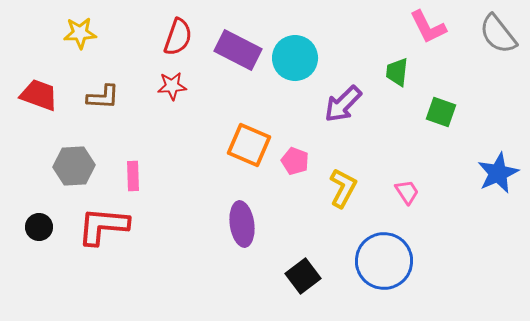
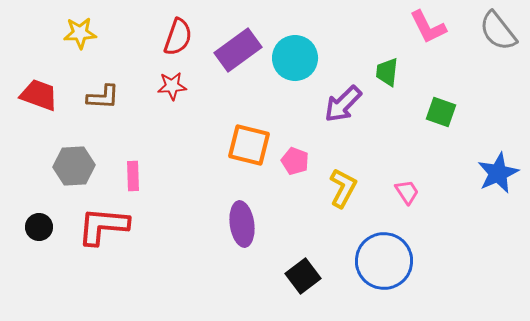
gray semicircle: moved 3 px up
purple rectangle: rotated 63 degrees counterclockwise
green trapezoid: moved 10 px left
orange square: rotated 9 degrees counterclockwise
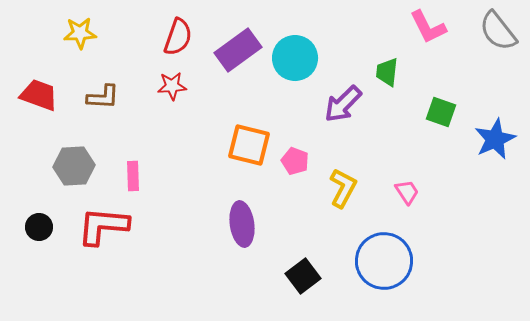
blue star: moved 3 px left, 34 px up
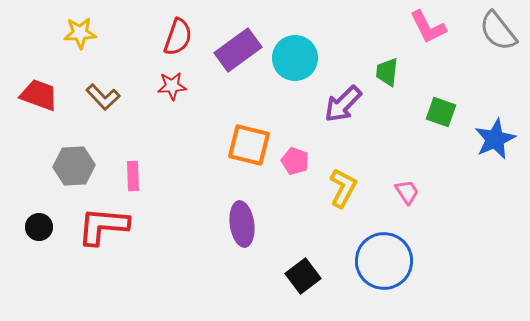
brown L-shape: rotated 44 degrees clockwise
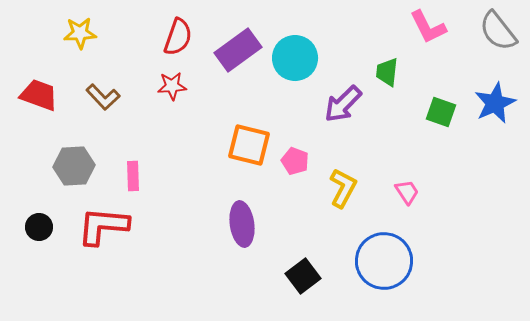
blue star: moved 36 px up
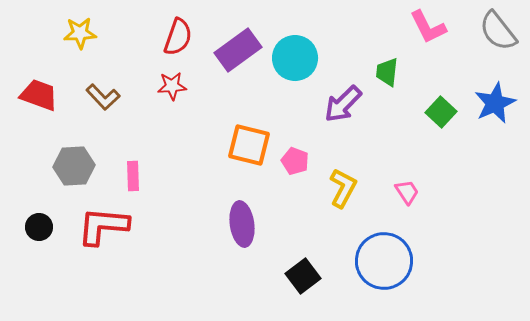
green square: rotated 24 degrees clockwise
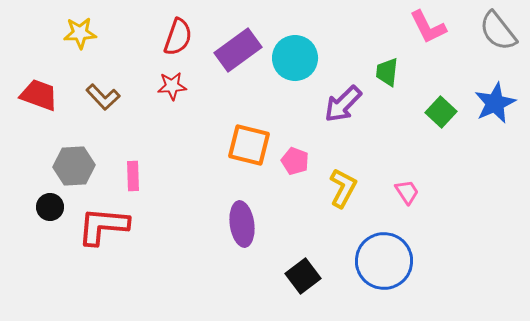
black circle: moved 11 px right, 20 px up
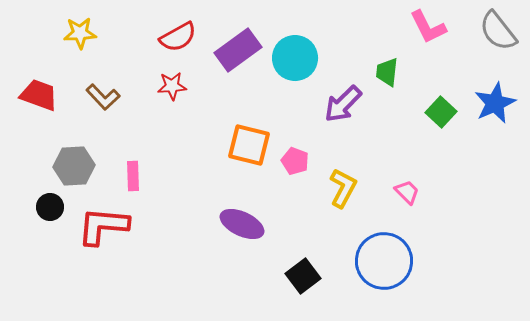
red semicircle: rotated 42 degrees clockwise
pink trapezoid: rotated 12 degrees counterclockwise
purple ellipse: rotated 57 degrees counterclockwise
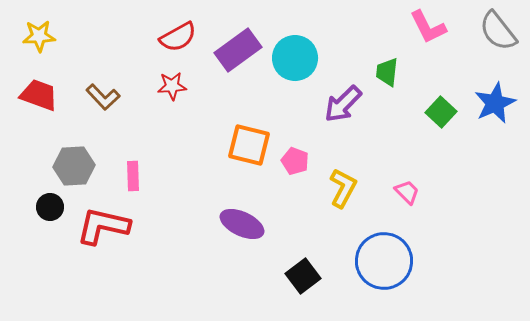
yellow star: moved 41 px left, 3 px down
red L-shape: rotated 8 degrees clockwise
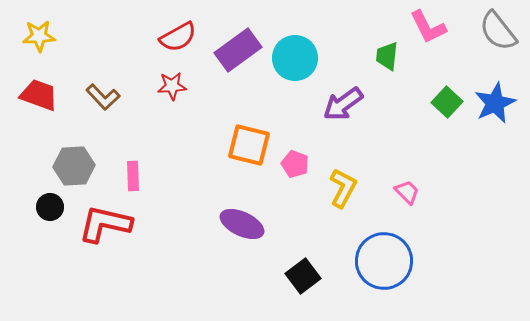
green trapezoid: moved 16 px up
purple arrow: rotated 9 degrees clockwise
green square: moved 6 px right, 10 px up
pink pentagon: moved 3 px down
red L-shape: moved 2 px right, 2 px up
